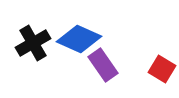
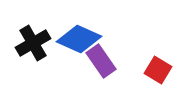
purple rectangle: moved 2 px left, 4 px up
red square: moved 4 px left, 1 px down
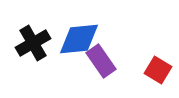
blue diamond: rotated 30 degrees counterclockwise
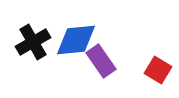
blue diamond: moved 3 px left, 1 px down
black cross: moved 1 px up
